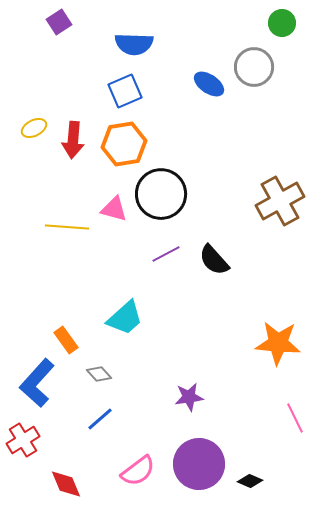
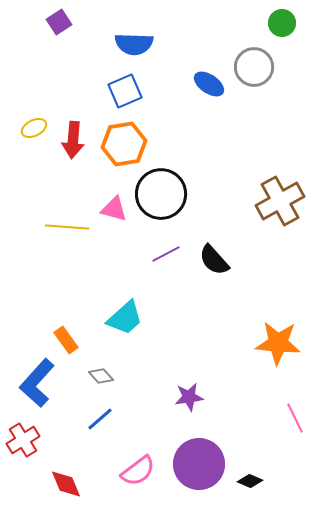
gray diamond: moved 2 px right, 2 px down
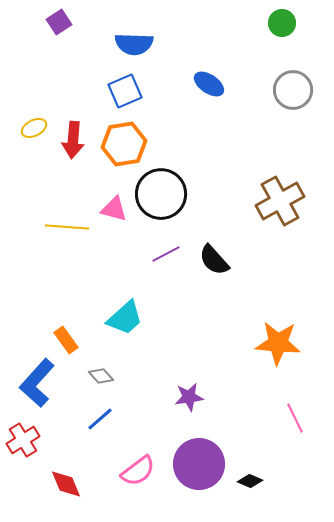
gray circle: moved 39 px right, 23 px down
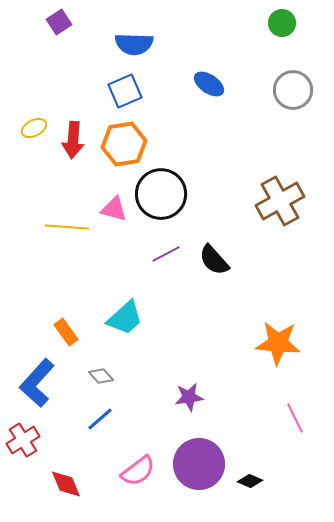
orange rectangle: moved 8 px up
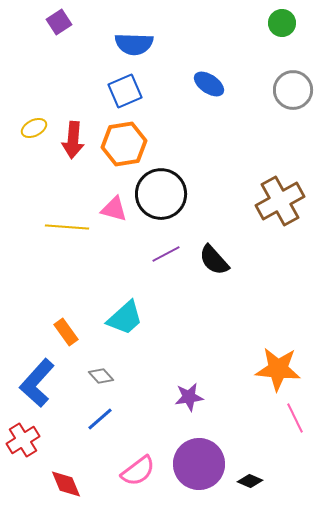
orange star: moved 26 px down
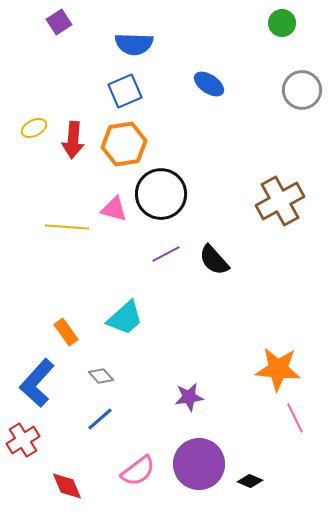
gray circle: moved 9 px right
red diamond: moved 1 px right, 2 px down
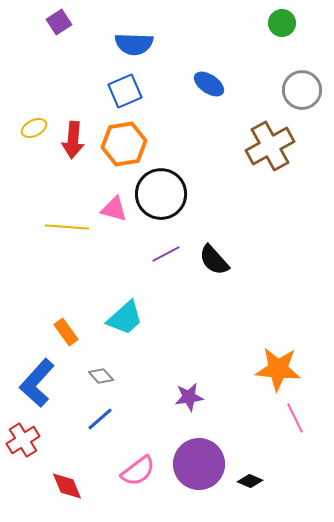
brown cross: moved 10 px left, 55 px up
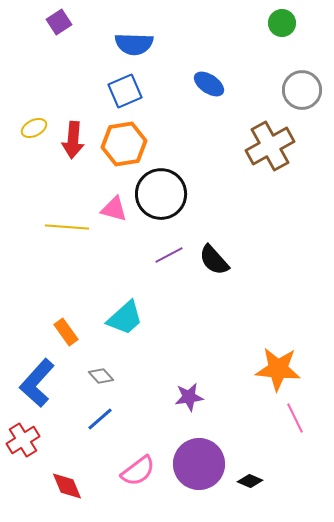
purple line: moved 3 px right, 1 px down
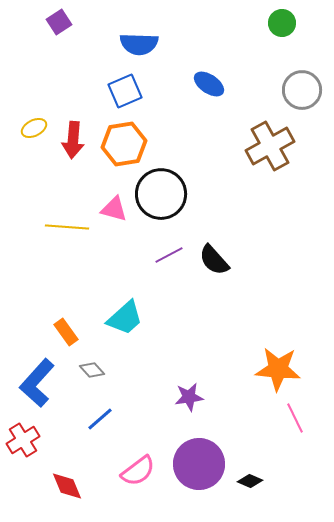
blue semicircle: moved 5 px right
gray diamond: moved 9 px left, 6 px up
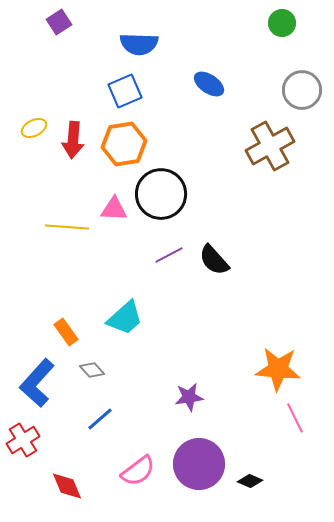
pink triangle: rotated 12 degrees counterclockwise
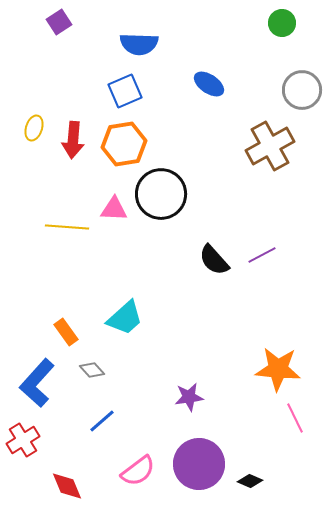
yellow ellipse: rotated 45 degrees counterclockwise
purple line: moved 93 px right
blue line: moved 2 px right, 2 px down
